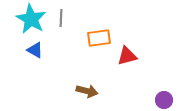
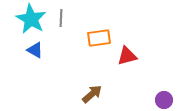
brown arrow: moved 5 px right, 3 px down; rotated 55 degrees counterclockwise
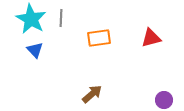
blue triangle: rotated 18 degrees clockwise
red triangle: moved 24 px right, 18 px up
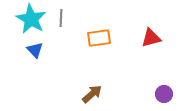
purple circle: moved 6 px up
